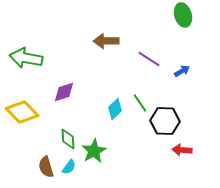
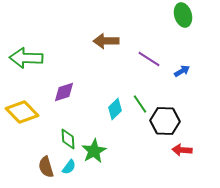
green arrow: rotated 8 degrees counterclockwise
green line: moved 1 px down
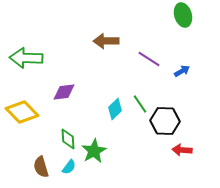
purple diamond: rotated 10 degrees clockwise
brown semicircle: moved 5 px left
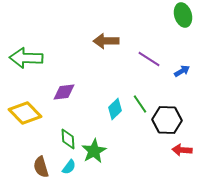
yellow diamond: moved 3 px right, 1 px down
black hexagon: moved 2 px right, 1 px up
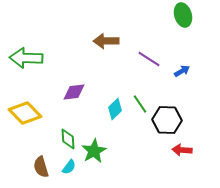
purple diamond: moved 10 px right
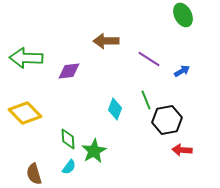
green ellipse: rotated 10 degrees counterclockwise
purple diamond: moved 5 px left, 21 px up
green line: moved 6 px right, 4 px up; rotated 12 degrees clockwise
cyan diamond: rotated 25 degrees counterclockwise
black hexagon: rotated 12 degrees counterclockwise
brown semicircle: moved 7 px left, 7 px down
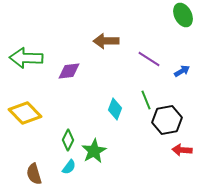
green diamond: moved 1 px down; rotated 30 degrees clockwise
